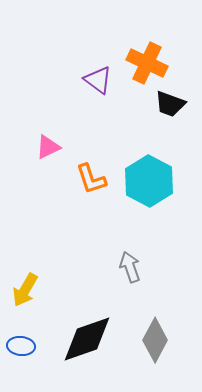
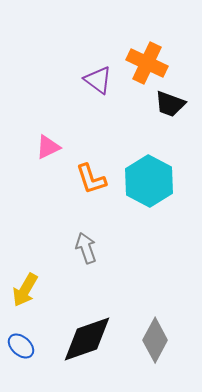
gray arrow: moved 44 px left, 19 px up
blue ellipse: rotated 36 degrees clockwise
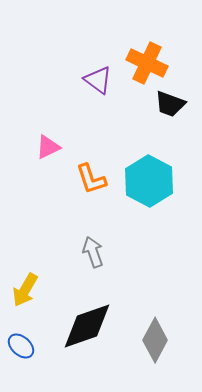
gray arrow: moved 7 px right, 4 px down
black diamond: moved 13 px up
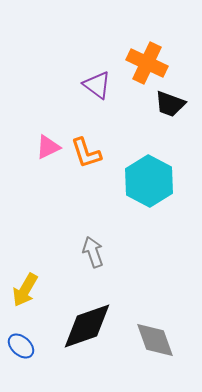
purple triangle: moved 1 px left, 5 px down
orange L-shape: moved 5 px left, 26 px up
gray diamond: rotated 48 degrees counterclockwise
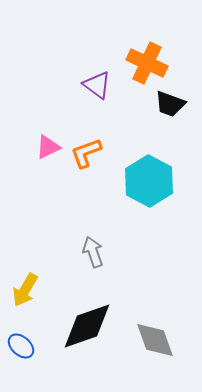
orange L-shape: rotated 88 degrees clockwise
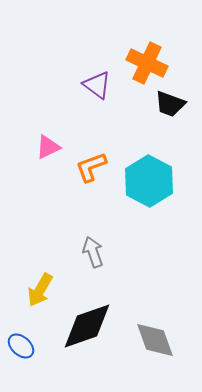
orange L-shape: moved 5 px right, 14 px down
yellow arrow: moved 15 px right
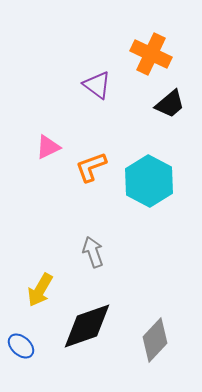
orange cross: moved 4 px right, 9 px up
black trapezoid: rotated 60 degrees counterclockwise
gray diamond: rotated 63 degrees clockwise
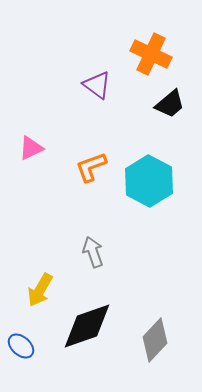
pink triangle: moved 17 px left, 1 px down
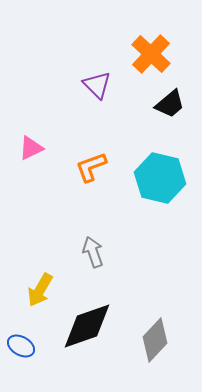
orange cross: rotated 18 degrees clockwise
purple triangle: rotated 8 degrees clockwise
cyan hexagon: moved 11 px right, 3 px up; rotated 15 degrees counterclockwise
blue ellipse: rotated 12 degrees counterclockwise
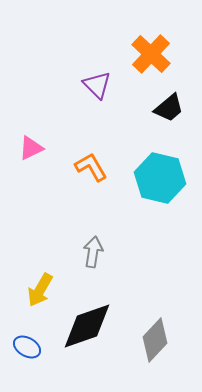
black trapezoid: moved 1 px left, 4 px down
orange L-shape: rotated 80 degrees clockwise
gray arrow: rotated 28 degrees clockwise
blue ellipse: moved 6 px right, 1 px down
